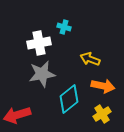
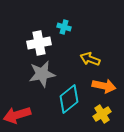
orange arrow: moved 1 px right
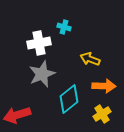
gray star: rotated 12 degrees counterclockwise
orange arrow: rotated 10 degrees counterclockwise
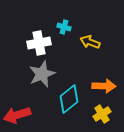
yellow arrow: moved 17 px up
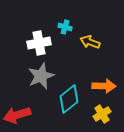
cyan cross: moved 1 px right
gray star: moved 1 px left, 2 px down
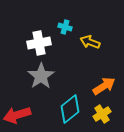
gray star: rotated 12 degrees counterclockwise
orange arrow: rotated 35 degrees counterclockwise
cyan diamond: moved 1 px right, 10 px down
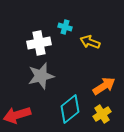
gray star: rotated 20 degrees clockwise
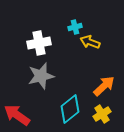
cyan cross: moved 10 px right; rotated 32 degrees counterclockwise
orange arrow: rotated 10 degrees counterclockwise
red arrow: rotated 52 degrees clockwise
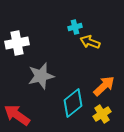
white cross: moved 22 px left
cyan diamond: moved 3 px right, 6 px up
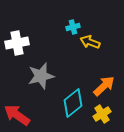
cyan cross: moved 2 px left
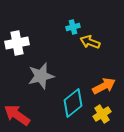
orange arrow: rotated 15 degrees clockwise
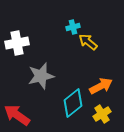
yellow arrow: moved 2 px left; rotated 18 degrees clockwise
orange arrow: moved 3 px left
